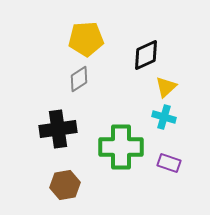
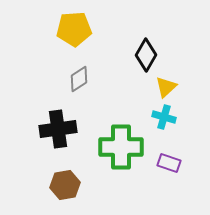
yellow pentagon: moved 12 px left, 10 px up
black diamond: rotated 36 degrees counterclockwise
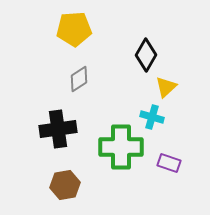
cyan cross: moved 12 px left
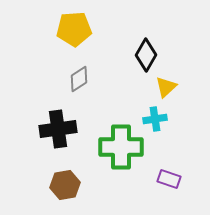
cyan cross: moved 3 px right, 2 px down; rotated 25 degrees counterclockwise
purple rectangle: moved 16 px down
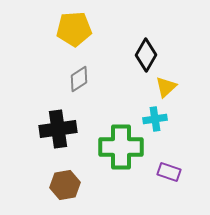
purple rectangle: moved 7 px up
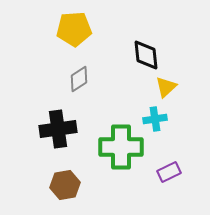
black diamond: rotated 36 degrees counterclockwise
purple rectangle: rotated 45 degrees counterclockwise
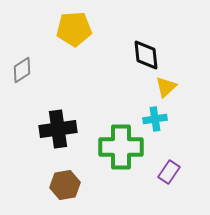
gray diamond: moved 57 px left, 9 px up
purple rectangle: rotated 30 degrees counterclockwise
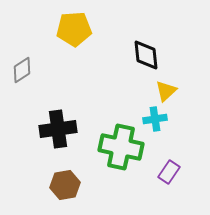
yellow triangle: moved 4 px down
green cross: rotated 12 degrees clockwise
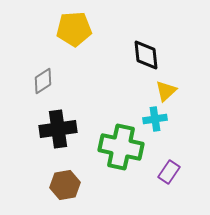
gray diamond: moved 21 px right, 11 px down
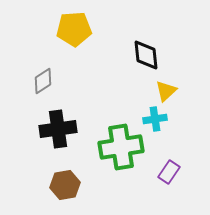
green cross: rotated 21 degrees counterclockwise
